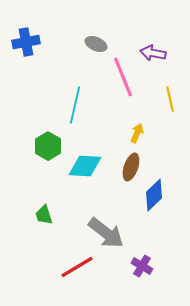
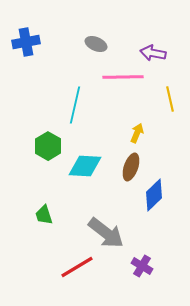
pink line: rotated 69 degrees counterclockwise
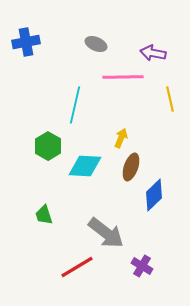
yellow arrow: moved 16 px left, 5 px down
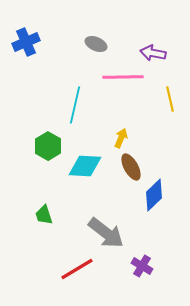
blue cross: rotated 12 degrees counterclockwise
brown ellipse: rotated 48 degrees counterclockwise
red line: moved 2 px down
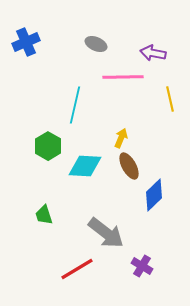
brown ellipse: moved 2 px left, 1 px up
